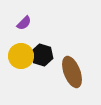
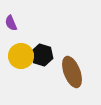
purple semicircle: moved 13 px left; rotated 112 degrees clockwise
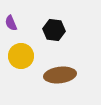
black hexagon: moved 12 px right, 25 px up; rotated 10 degrees counterclockwise
brown ellipse: moved 12 px left, 3 px down; rotated 76 degrees counterclockwise
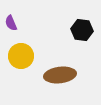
black hexagon: moved 28 px right
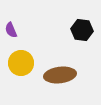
purple semicircle: moved 7 px down
yellow circle: moved 7 px down
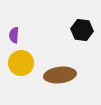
purple semicircle: moved 3 px right, 5 px down; rotated 28 degrees clockwise
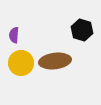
black hexagon: rotated 10 degrees clockwise
brown ellipse: moved 5 px left, 14 px up
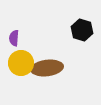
purple semicircle: moved 3 px down
brown ellipse: moved 8 px left, 7 px down
